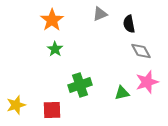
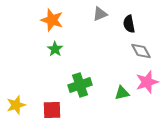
orange star: rotated 20 degrees counterclockwise
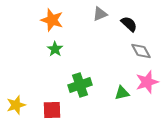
black semicircle: rotated 144 degrees clockwise
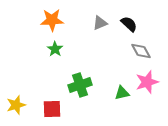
gray triangle: moved 9 px down
orange star: rotated 20 degrees counterclockwise
red square: moved 1 px up
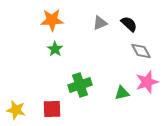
yellow star: moved 5 px down; rotated 30 degrees clockwise
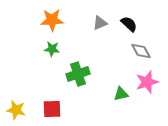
green star: moved 3 px left; rotated 28 degrees counterclockwise
green cross: moved 2 px left, 11 px up
green triangle: moved 1 px left, 1 px down
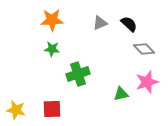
gray diamond: moved 3 px right, 2 px up; rotated 15 degrees counterclockwise
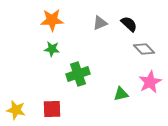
pink star: moved 3 px right; rotated 10 degrees counterclockwise
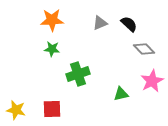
pink star: moved 2 px right, 1 px up
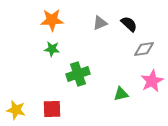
gray diamond: rotated 55 degrees counterclockwise
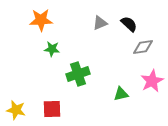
orange star: moved 11 px left
gray diamond: moved 1 px left, 2 px up
